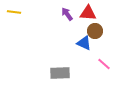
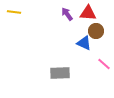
brown circle: moved 1 px right
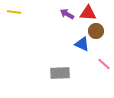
purple arrow: rotated 24 degrees counterclockwise
blue triangle: moved 2 px left, 1 px down
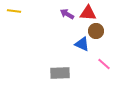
yellow line: moved 1 px up
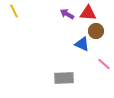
yellow line: rotated 56 degrees clockwise
gray rectangle: moved 4 px right, 5 px down
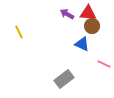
yellow line: moved 5 px right, 21 px down
brown circle: moved 4 px left, 5 px up
pink line: rotated 16 degrees counterclockwise
gray rectangle: moved 1 px down; rotated 36 degrees counterclockwise
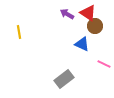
red triangle: rotated 30 degrees clockwise
brown circle: moved 3 px right
yellow line: rotated 16 degrees clockwise
